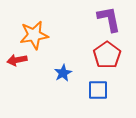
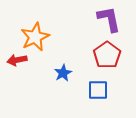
orange star: moved 1 px right, 2 px down; rotated 16 degrees counterclockwise
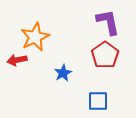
purple L-shape: moved 1 px left, 3 px down
red pentagon: moved 2 px left
blue square: moved 11 px down
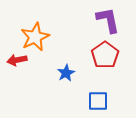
purple L-shape: moved 2 px up
blue star: moved 3 px right
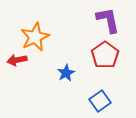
blue square: moved 2 px right; rotated 35 degrees counterclockwise
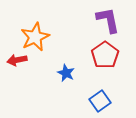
blue star: rotated 18 degrees counterclockwise
